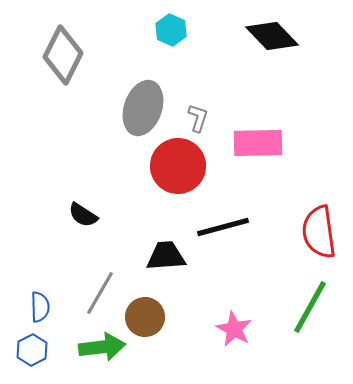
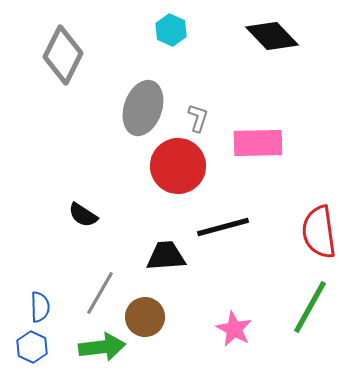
blue hexagon: moved 3 px up; rotated 8 degrees counterclockwise
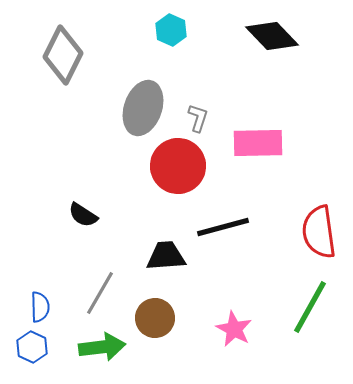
brown circle: moved 10 px right, 1 px down
